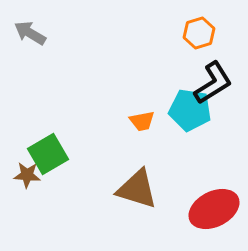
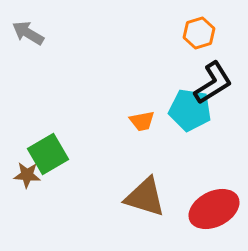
gray arrow: moved 2 px left
brown triangle: moved 8 px right, 8 px down
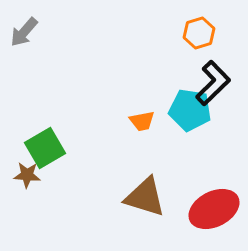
gray arrow: moved 4 px left, 1 px up; rotated 80 degrees counterclockwise
black L-shape: rotated 12 degrees counterclockwise
green square: moved 3 px left, 6 px up
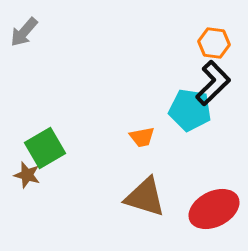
orange hexagon: moved 15 px right, 10 px down; rotated 24 degrees clockwise
orange trapezoid: moved 16 px down
brown star: rotated 12 degrees clockwise
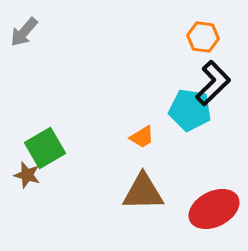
orange hexagon: moved 11 px left, 6 px up
orange trapezoid: rotated 20 degrees counterclockwise
brown triangle: moved 2 px left, 5 px up; rotated 18 degrees counterclockwise
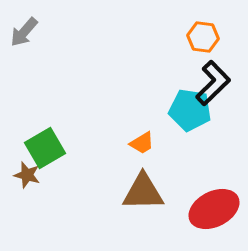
orange trapezoid: moved 6 px down
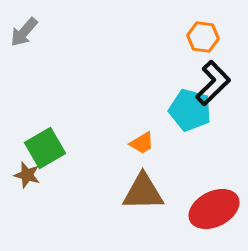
cyan pentagon: rotated 6 degrees clockwise
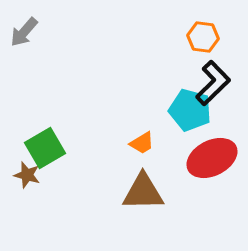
red ellipse: moved 2 px left, 51 px up
